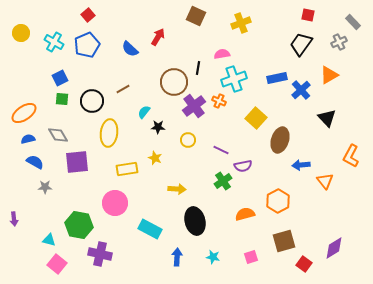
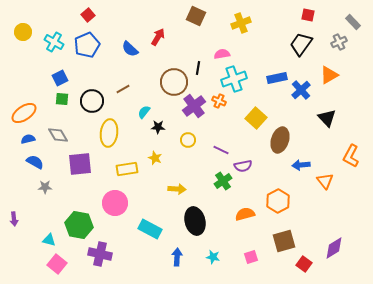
yellow circle at (21, 33): moved 2 px right, 1 px up
purple square at (77, 162): moved 3 px right, 2 px down
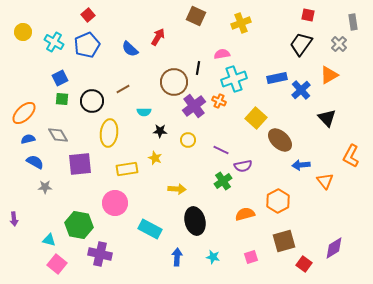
gray rectangle at (353, 22): rotated 35 degrees clockwise
gray cross at (339, 42): moved 2 px down; rotated 21 degrees counterclockwise
cyan semicircle at (144, 112): rotated 128 degrees counterclockwise
orange ellipse at (24, 113): rotated 10 degrees counterclockwise
black star at (158, 127): moved 2 px right, 4 px down
brown ellipse at (280, 140): rotated 65 degrees counterclockwise
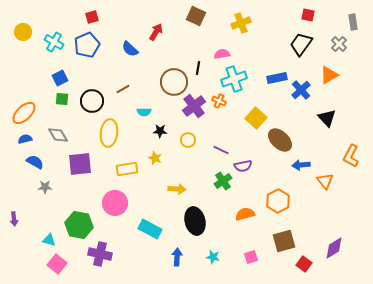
red square at (88, 15): moved 4 px right, 2 px down; rotated 24 degrees clockwise
red arrow at (158, 37): moved 2 px left, 5 px up
blue semicircle at (28, 139): moved 3 px left
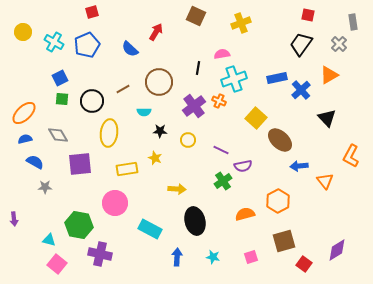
red square at (92, 17): moved 5 px up
brown circle at (174, 82): moved 15 px left
blue arrow at (301, 165): moved 2 px left, 1 px down
purple diamond at (334, 248): moved 3 px right, 2 px down
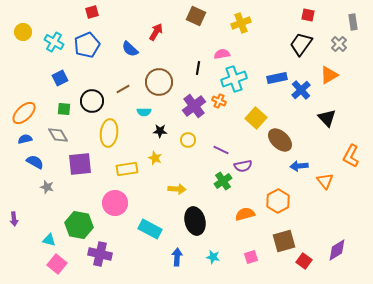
green square at (62, 99): moved 2 px right, 10 px down
gray star at (45, 187): moved 2 px right; rotated 16 degrees clockwise
red square at (304, 264): moved 3 px up
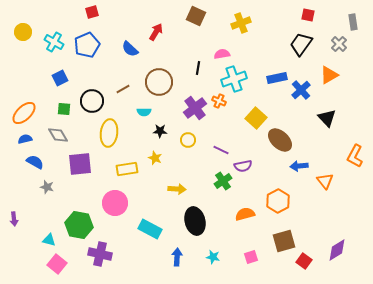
purple cross at (194, 106): moved 1 px right, 2 px down
orange L-shape at (351, 156): moved 4 px right
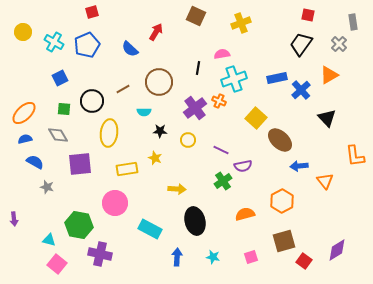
orange L-shape at (355, 156): rotated 35 degrees counterclockwise
orange hexagon at (278, 201): moved 4 px right
